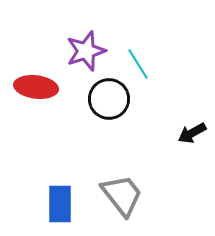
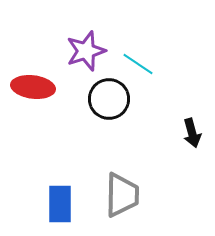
cyan line: rotated 24 degrees counterclockwise
red ellipse: moved 3 px left
black arrow: rotated 76 degrees counterclockwise
gray trapezoid: rotated 39 degrees clockwise
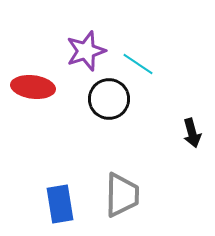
blue rectangle: rotated 9 degrees counterclockwise
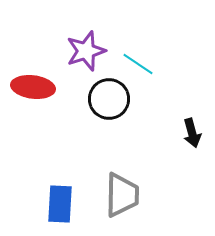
blue rectangle: rotated 12 degrees clockwise
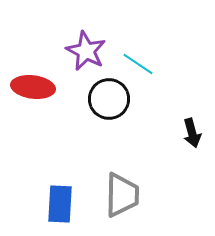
purple star: rotated 27 degrees counterclockwise
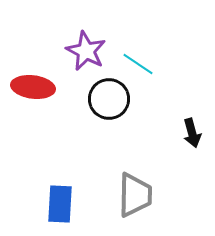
gray trapezoid: moved 13 px right
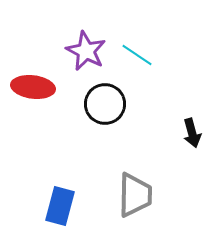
cyan line: moved 1 px left, 9 px up
black circle: moved 4 px left, 5 px down
blue rectangle: moved 2 px down; rotated 12 degrees clockwise
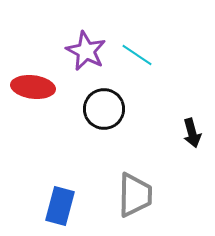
black circle: moved 1 px left, 5 px down
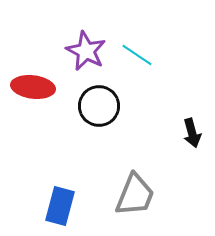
black circle: moved 5 px left, 3 px up
gray trapezoid: rotated 21 degrees clockwise
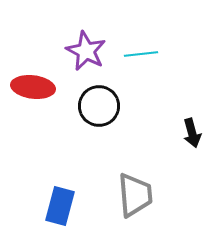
cyan line: moved 4 px right, 1 px up; rotated 40 degrees counterclockwise
gray trapezoid: rotated 27 degrees counterclockwise
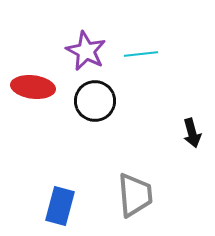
black circle: moved 4 px left, 5 px up
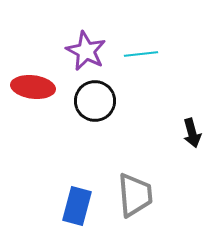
blue rectangle: moved 17 px right
